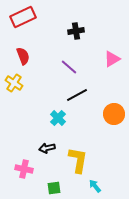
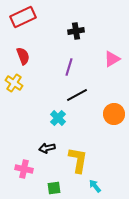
purple line: rotated 66 degrees clockwise
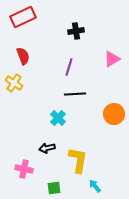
black line: moved 2 px left, 1 px up; rotated 25 degrees clockwise
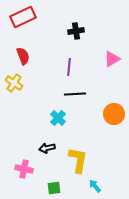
purple line: rotated 12 degrees counterclockwise
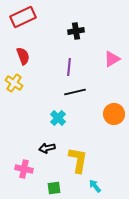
black line: moved 2 px up; rotated 10 degrees counterclockwise
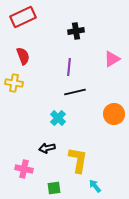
yellow cross: rotated 24 degrees counterclockwise
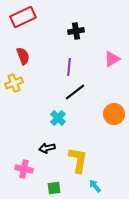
yellow cross: rotated 30 degrees counterclockwise
black line: rotated 25 degrees counterclockwise
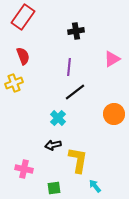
red rectangle: rotated 30 degrees counterclockwise
black arrow: moved 6 px right, 3 px up
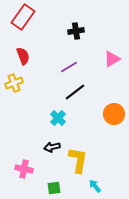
purple line: rotated 54 degrees clockwise
black arrow: moved 1 px left, 2 px down
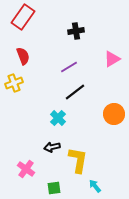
pink cross: moved 2 px right; rotated 24 degrees clockwise
